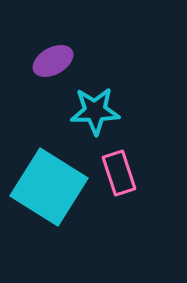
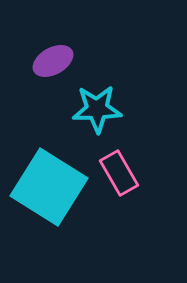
cyan star: moved 2 px right, 2 px up
pink rectangle: rotated 12 degrees counterclockwise
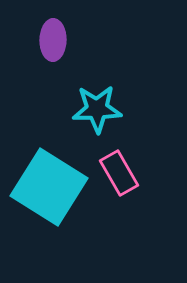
purple ellipse: moved 21 px up; rotated 60 degrees counterclockwise
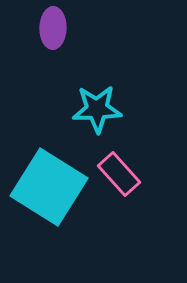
purple ellipse: moved 12 px up
pink rectangle: moved 1 px down; rotated 12 degrees counterclockwise
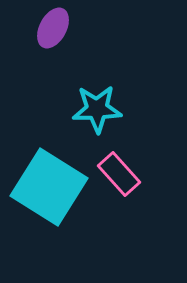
purple ellipse: rotated 27 degrees clockwise
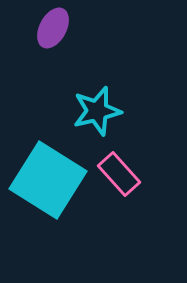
cyan star: moved 2 px down; rotated 12 degrees counterclockwise
cyan square: moved 1 px left, 7 px up
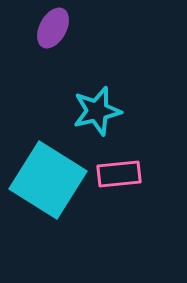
pink rectangle: rotated 54 degrees counterclockwise
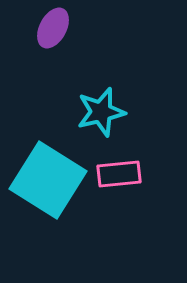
cyan star: moved 4 px right, 1 px down
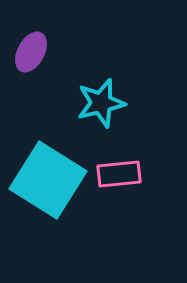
purple ellipse: moved 22 px left, 24 px down
cyan star: moved 9 px up
